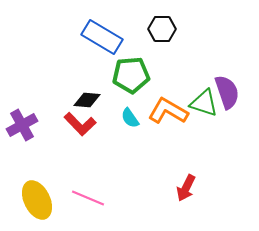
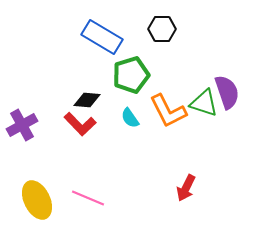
green pentagon: rotated 12 degrees counterclockwise
orange L-shape: rotated 147 degrees counterclockwise
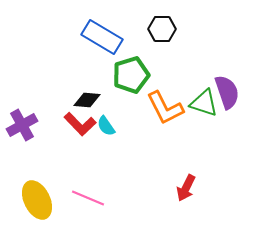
orange L-shape: moved 3 px left, 3 px up
cyan semicircle: moved 24 px left, 8 px down
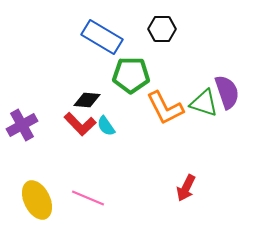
green pentagon: rotated 18 degrees clockwise
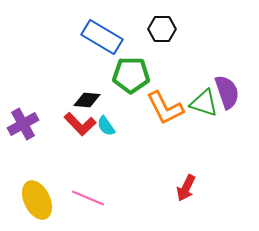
purple cross: moved 1 px right, 1 px up
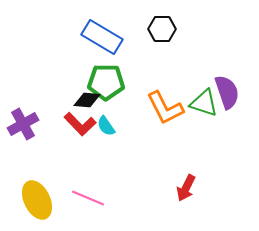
green pentagon: moved 25 px left, 7 px down
